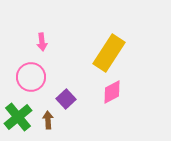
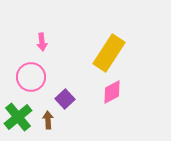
purple square: moved 1 px left
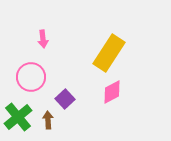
pink arrow: moved 1 px right, 3 px up
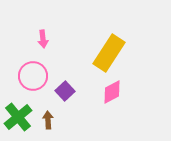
pink circle: moved 2 px right, 1 px up
purple square: moved 8 px up
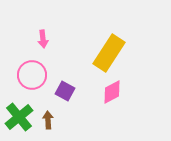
pink circle: moved 1 px left, 1 px up
purple square: rotated 18 degrees counterclockwise
green cross: moved 1 px right
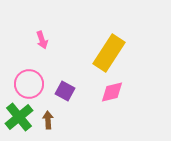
pink arrow: moved 1 px left, 1 px down; rotated 12 degrees counterclockwise
pink circle: moved 3 px left, 9 px down
pink diamond: rotated 15 degrees clockwise
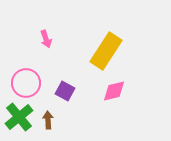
pink arrow: moved 4 px right, 1 px up
yellow rectangle: moved 3 px left, 2 px up
pink circle: moved 3 px left, 1 px up
pink diamond: moved 2 px right, 1 px up
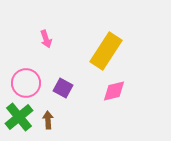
purple square: moved 2 px left, 3 px up
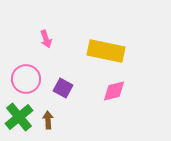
yellow rectangle: rotated 69 degrees clockwise
pink circle: moved 4 px up
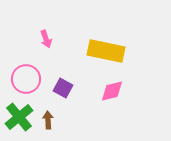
pink diamond: moved 2 px left
